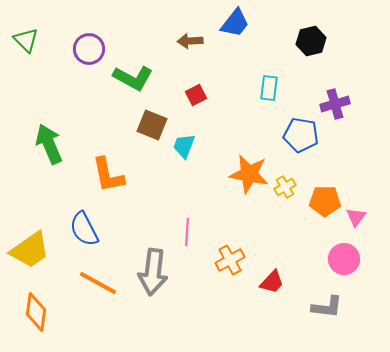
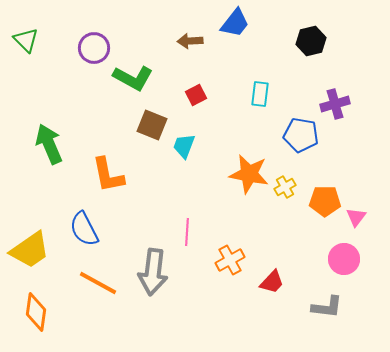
purple circle: moved 5 px right, 1 px up
cyan rectangle: moved 9 px left, 6 px down
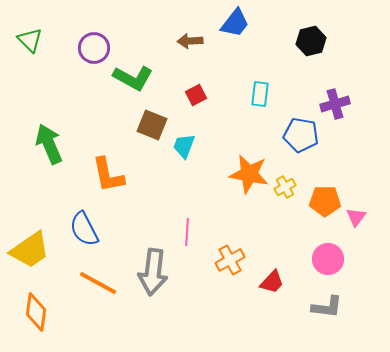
green triangle: moved 4 px right
pink circle: moved 16 px left
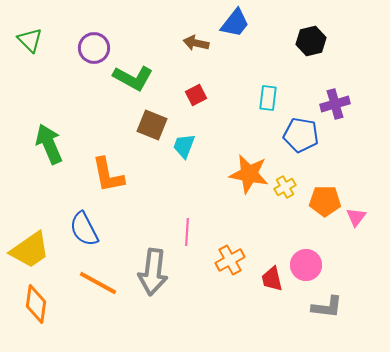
brown arrow: moved 6 px right, 2 px down; rotated 15 degrees clockwise
cyan rectangle: moved 8 px right, 4 px down
pink circle: moved 22 px left, 6 px down
red trapezoid: moved 3 px up; rotated 124 degrees clockwise
orange diamond: moved 8 px up
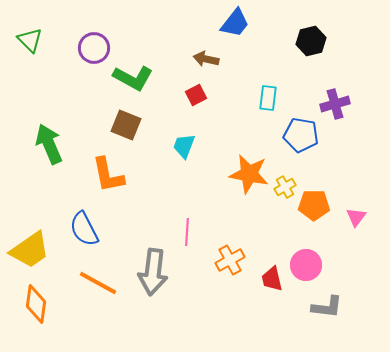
brown arrow: moved 10 px right, 16 px down
brown square: moved 26 px left
orange pentagon: moved 11 px left, 4 px down
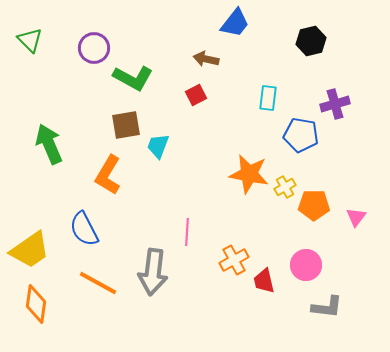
brown square: rotated 32 degrees counterclockwise
cyan trapezoid: moved 26 px left
orange L-shape: rotated 42 degrees clockwise
orange cross: moved 4 px right
red trapezoid: moved 8 px left, 2 px down
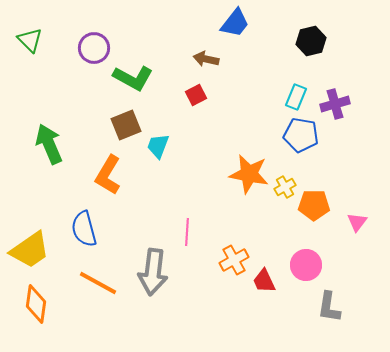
cyan rectangle: moved 28 px right, 1 px up; rotated 15 degrees clockwise
brown square: rotated 12 degrees counterclockwise
pink triangle: moved 1 px right, 5 px down
blue semicircle: rotated 12 degrees clockwise
red trapezoid: rotated 12 degrees counterclockwise
gray L-shape: moved 2 px right; rotated 92 degrees clockwise
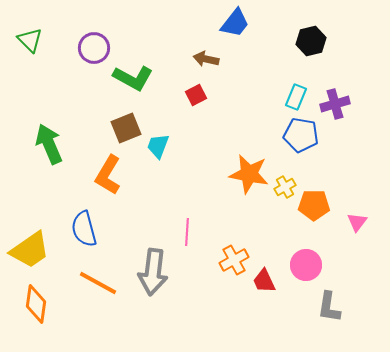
brown square: moved 3 px down
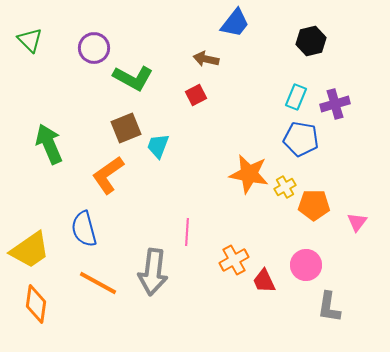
blue pentagon: moved 4 px down
orange L-shape: rotated 24 degrees clockwise
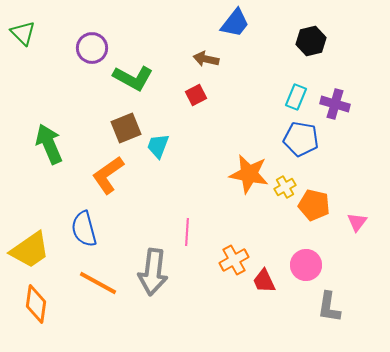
green triangle: moved 7 px left, 7 px up
purple circle: moved 2 px left
purple cross: rotated 32 degrees clockwise
orange pentagon: rotated 12 degrees clockwise
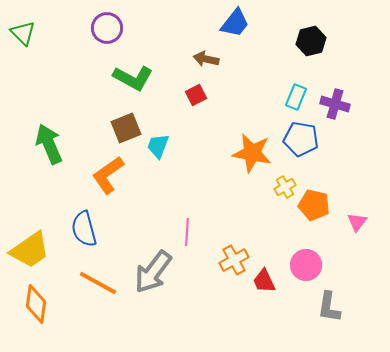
purple circle: moved 15 px right, 20 px up
orange star: moved 3 px right, 21 px up
gray arrow: rotated 30 degrees clockwise
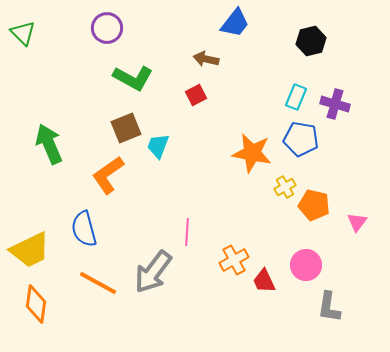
yellow trapezoid: rotated 9 degrees clockwise
